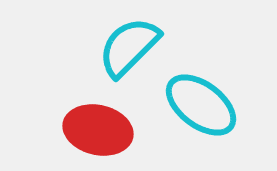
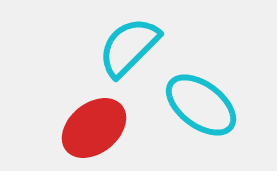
red ellipse: moved 4 px left, 2 px up; rotated 52 degrees counterclockwise
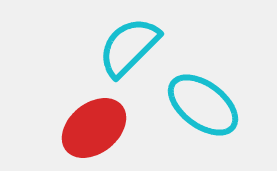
cyan ellipse: moved 2 px right
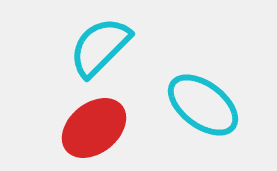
cyan semicircle: moved 29 px left
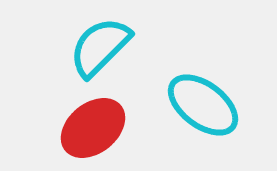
red ellipse: moved 1 px left
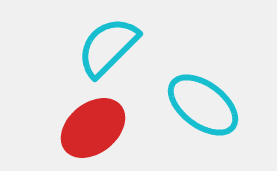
cyan semicircle: moved 8 px right
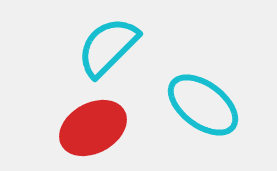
red ellipse: rotated 10 degrees clockwise
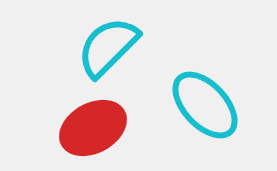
cyan ellipse: moved 2 px right; rotated 10 degrees clockwise
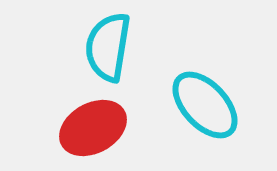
cyan semicircle: rotated 36 degrees counterclockwise
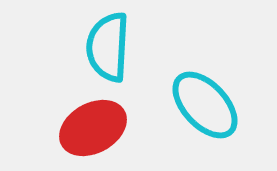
cyan semicircle: rotated 6 degrees counterclockwise
